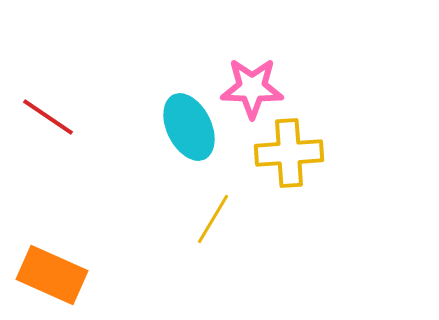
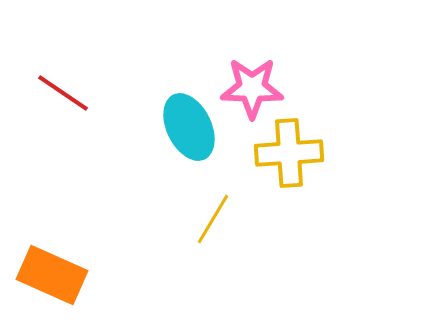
red line: moved 15 px right, 24 px up
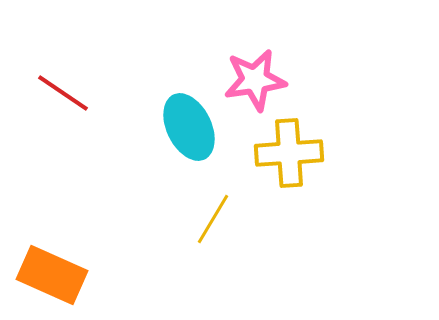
pink star: moved 3 px right, 8 px up; rotated 10 degrees counterclockwise
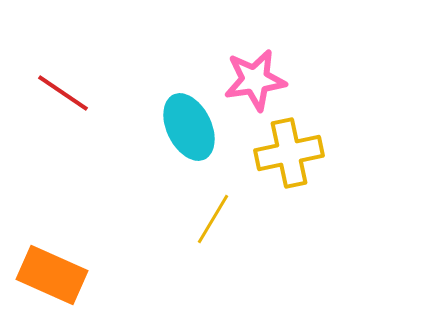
yellow cross: rotated 8 degrees counterclockwise
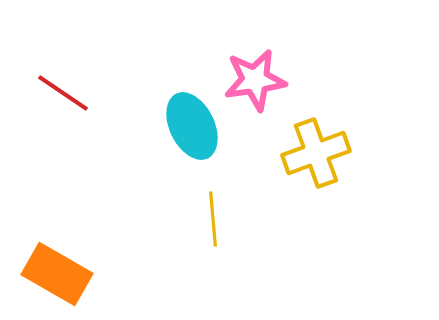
cyan ellipse: moved 3 px right, 1 px up
yellow cross: moved 27 px right; rotated 8 degrees counterclockwise
yellow line: rotated 36 degrees counterclockwise
orange rectangle: moved 5 px right, 1 px up; rotated 6 degrees clockwise
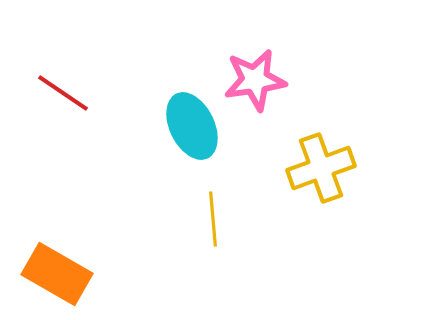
yellow cross: moved 5 px right, 15 px down
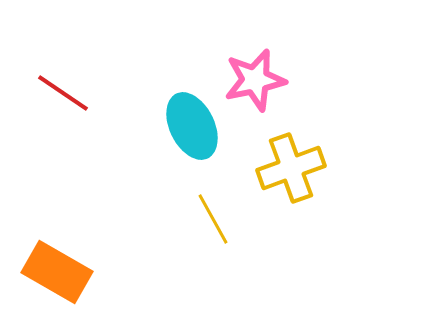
pink star: rotated 4 degrees counterclockwise
yellow cross: moved 30 px left
yellow line: rotated 24 degrees counterclockwise
orange rectangle: moved 2 px up
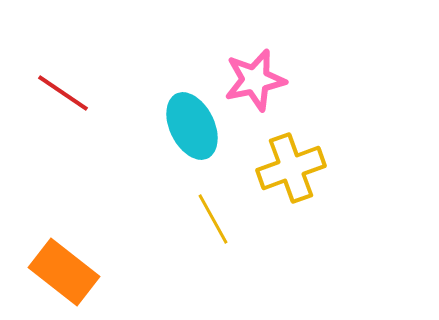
orange rectangle: moved 7 px right; rotated 8 degrees clockwise
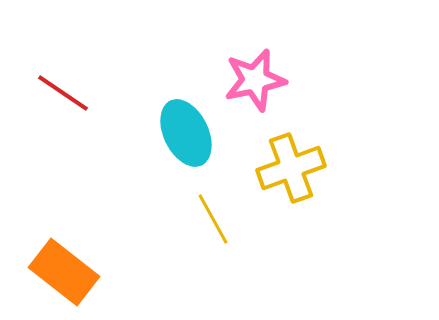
cyan ellipse: moved 6 px left, 7 px down
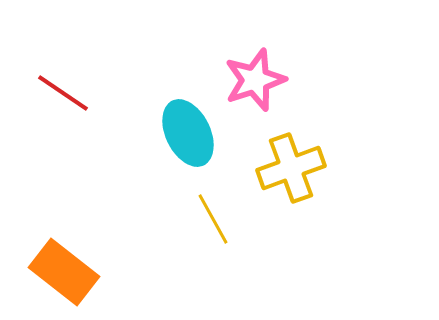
pink star: rotated 6 degrees counterclockwise
cyan ellipse: moved 2 px right
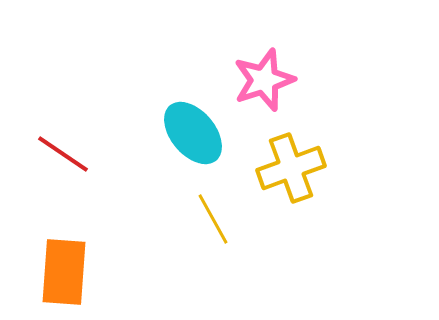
pink star: moved 9 px right
red line: moved 61 px down
cyan ellipse: moved 5 px right; rotated 14 degrees counterclockwise
orange rectangle: rotated 56 degrees clockwise
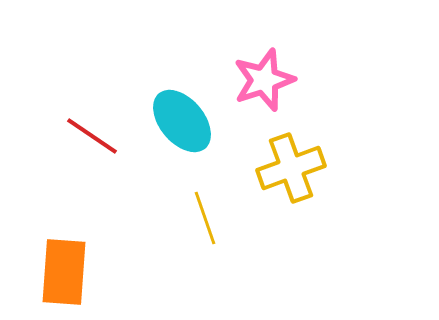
cyan ellipse: moved 11 px left, 12 px up
red line: moved 29 px right, 18 px up
yellow line: moved 8 px left, 1 px up; rotated 10 degrees clockwise
